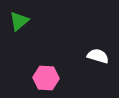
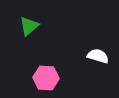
green triangle: moved 10 px right, 5 px down
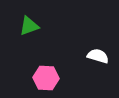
green triangle: rotated 20 degrees clockwise
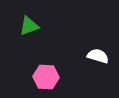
pink hexagon: moved 1 px up
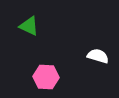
green triangle: rotated 45 degrees clockwise
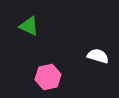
pink hexagon: moved 2 px right; rotated 15 degrees counterclockwise
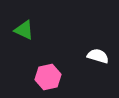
green triangle: moved 5 px left, 4 px down
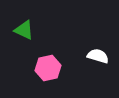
pink hexagon: moved 9 px up
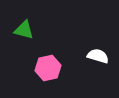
green triangle: rotated 10 degrees counterclockwise
